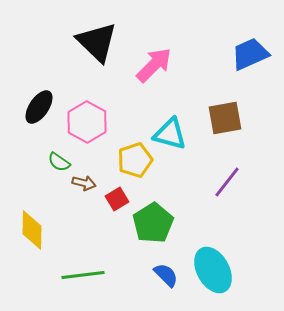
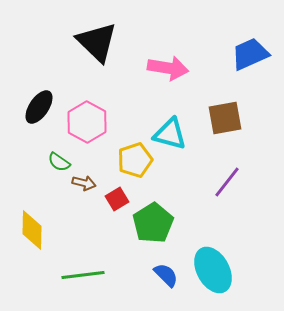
pink arrow: moved 14 px right, 3 px down; rotated 54 degrees clockwise
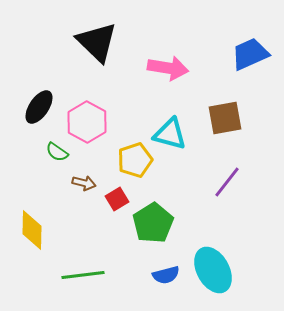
green semicircle: moved 2 px left, 10 px up
blue semicircle: rotated 120 degrees clockwise
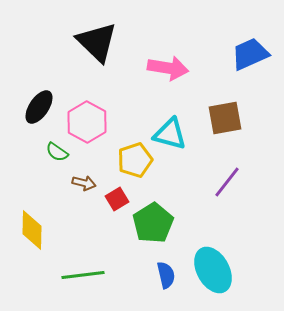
blue semicircle: rotated 88 degrees counterclockwise
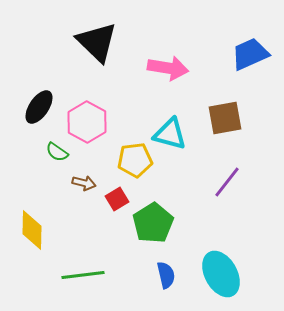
yellow pentagon: rotated 12 degrees clockwise
cyan ellipse: moved 8 px right, 4 px down
